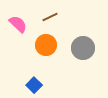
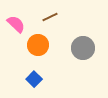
pink semicircle: moved 2 px left
orange circle: moved 8 px left
blue square: moved 6 px up
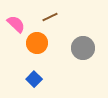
orange circle: moved 1 px left, 2 px up
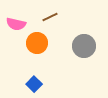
pink semicircle: rotated 150 degrees clockwise
gray circle: moved 1 px right, 2 px up
blue square: moved 5 px down
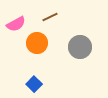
pink semicircle: rotated 42 degrees counterclockwise
gray circle: moved 4 px left, 1 px down
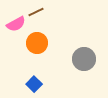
brown line: moved 14 px left, 5 px up
gray circle: moved 4 px right, 12 px down
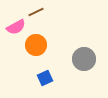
pink semicircle: moved 3 px down
orange circle: moved 1 px left, 2 px down
blue square: moved 11 px right, 6 px up; rotated 21 degrees clockwise
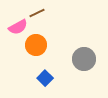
brown line: moved 1 px right, 1 px down
pink semicircle: moved 2 px right
blue square: rotated 21 degrees counterclockwise
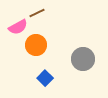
gray circle: moved 1 px left
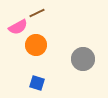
blue square: moved 8 px left, 5 px down; rotated 28 degrees counterclockwise
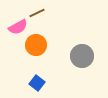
gray circle: moved 1 px left, 3 px up
blue square: rotated 21 degrees clockwise
